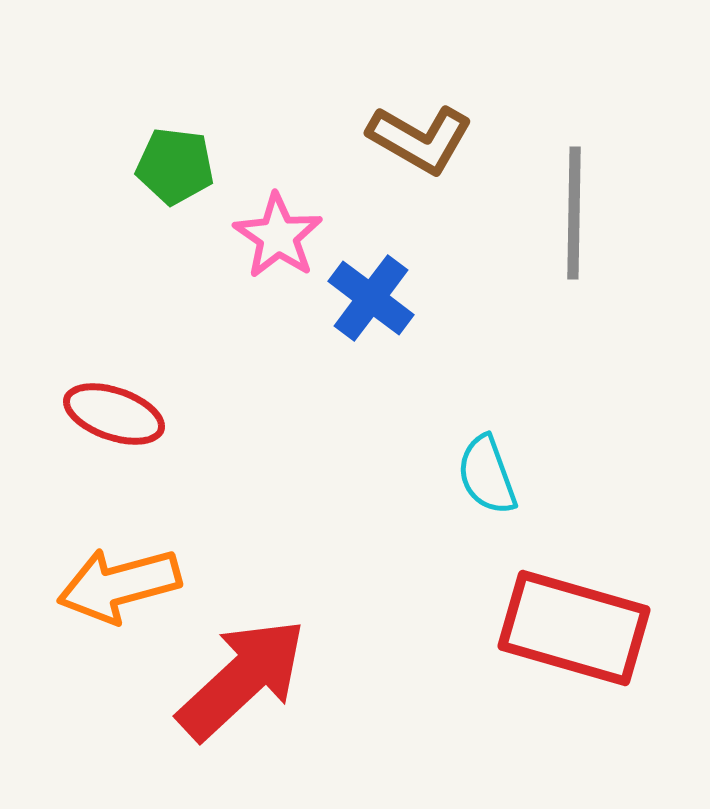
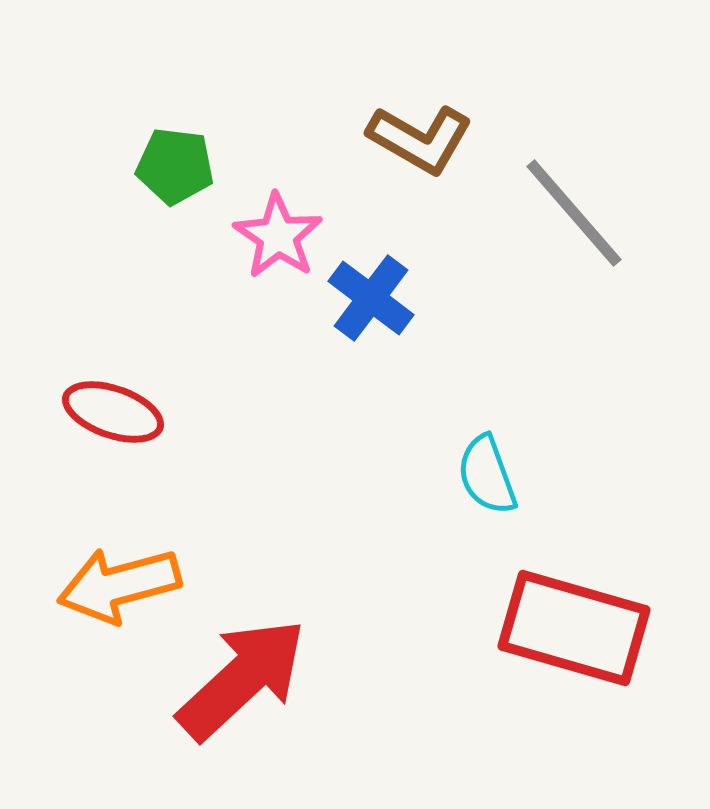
gray line: rotated 42 degrees counterclockwise
red ellipse: moved 1 px left, 2 px up
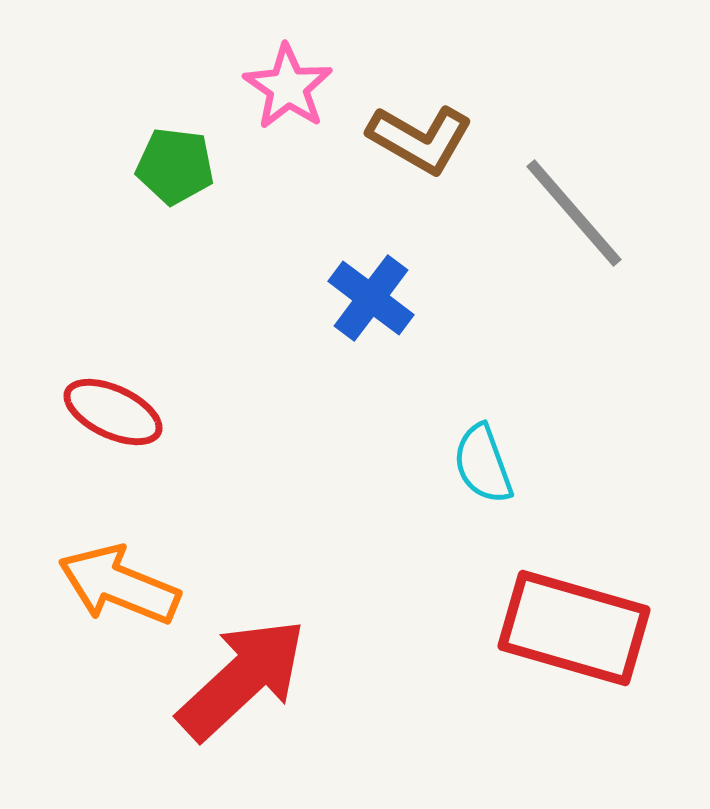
pink star: moved 10 px right, 149 px up
red ellipse: rotated 6 degrees clockwise
cyan semicircle: moved 4 px left, 11 px up
orange arrow: rotated 37 degrees clockwise
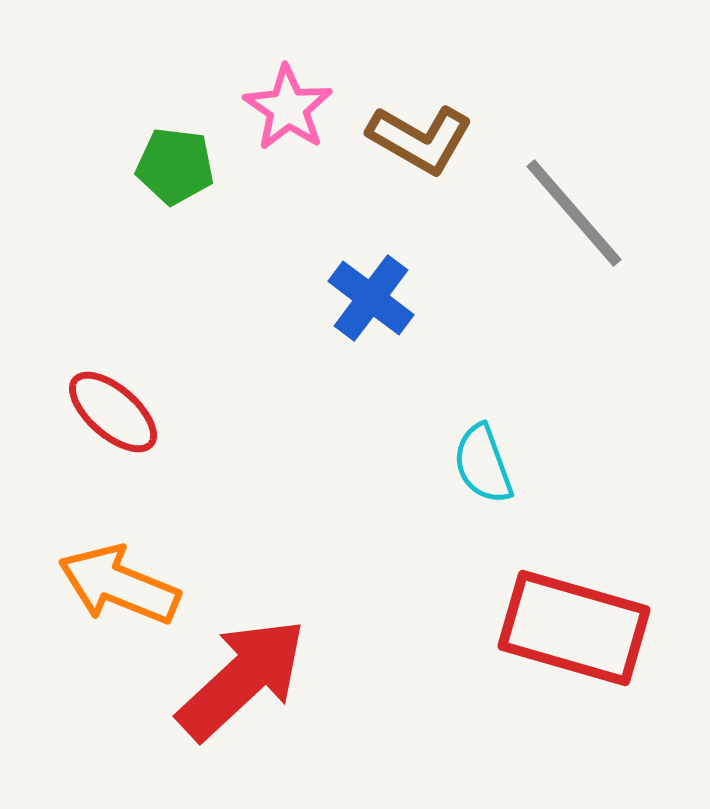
pink star: moved 21 px down
red ellipse: rotated 16 degrees clockwise
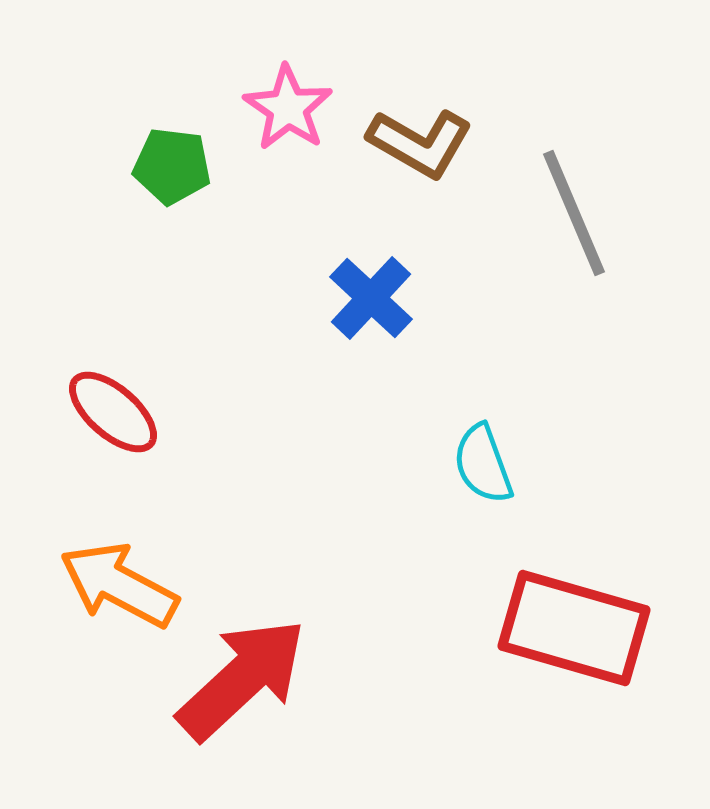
brown L-shape: moved 4 px down
green pentagon: moved 3 px left
gray line: rotated 18 degrees clockwise
blue cross: rotated 6 degrees clockwise
orange arrow: rotated 6 degrees clockwise
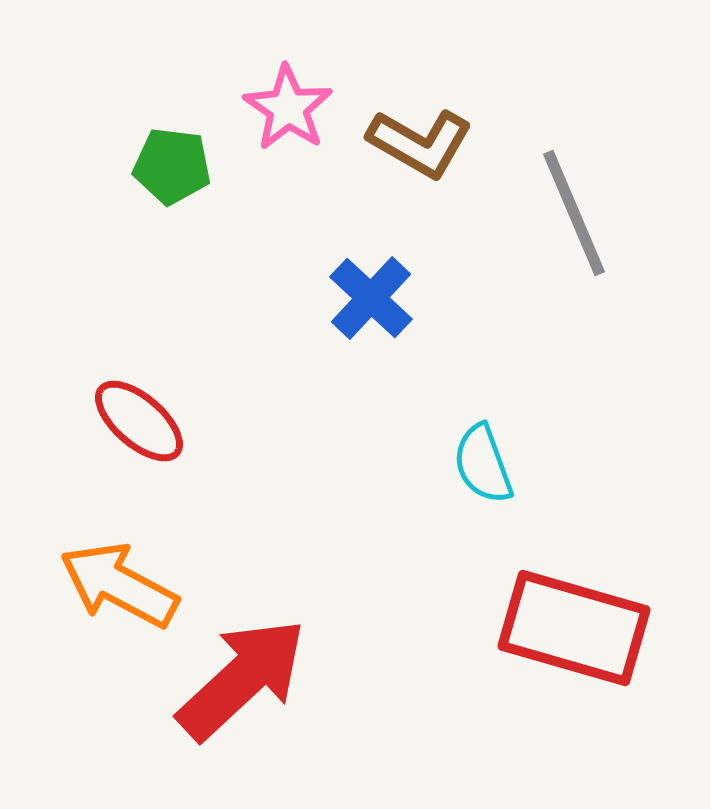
red ellipse: moved 26 px right, 9 px down
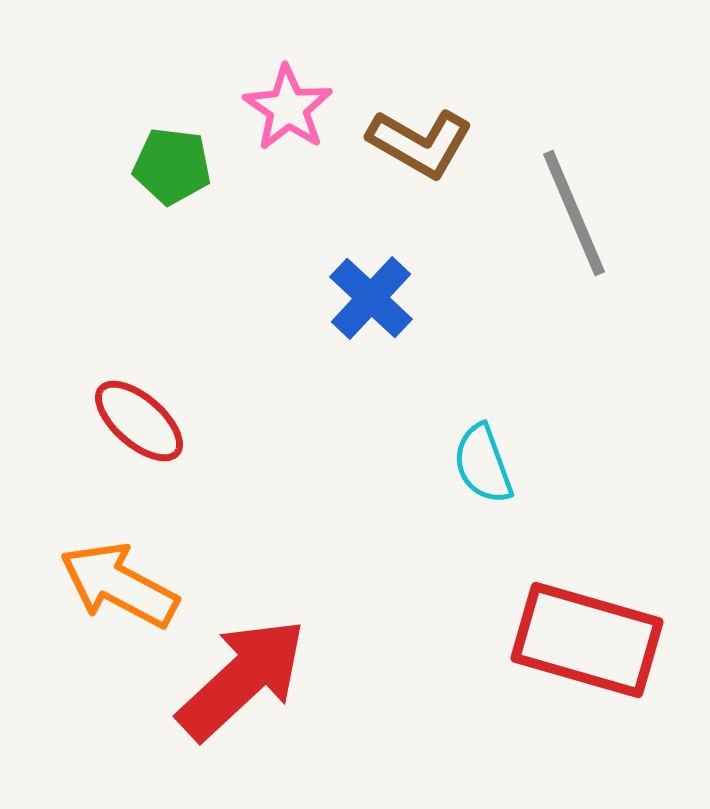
red rectangle: moved 13 px right, 12 px down
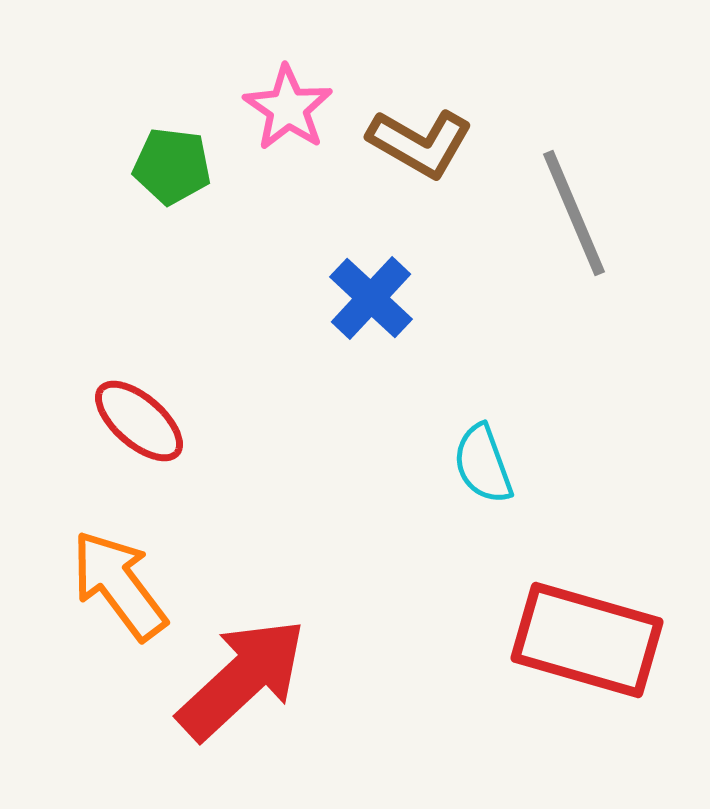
orange arrow: rotated 25 degrees clockwise
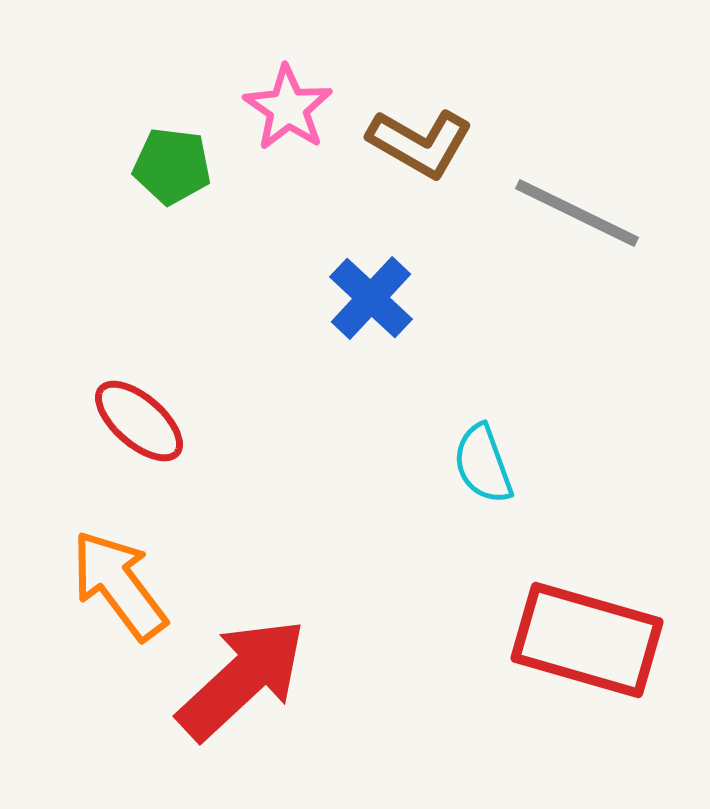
gray line: moved 3 px right; rotated 41 degrees counterclockwise
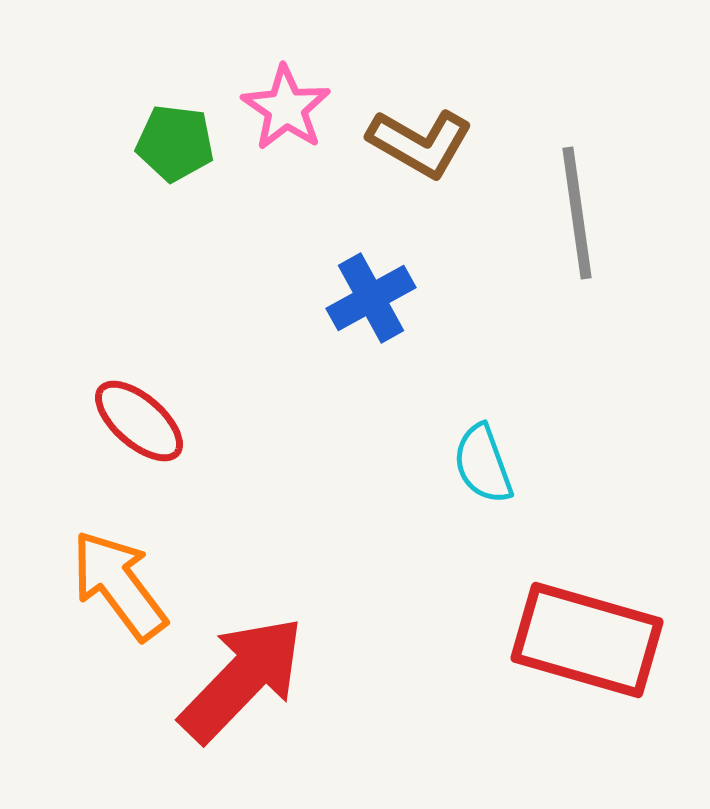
pink star: moved 2 px left
green pentagon: moved 3 px right, 23 px up
gray line: rotated 56 degrees clockwise
blue cross: rotated 18 degrees clockwise
red arrow: rotated 3 degrees counterclockwise
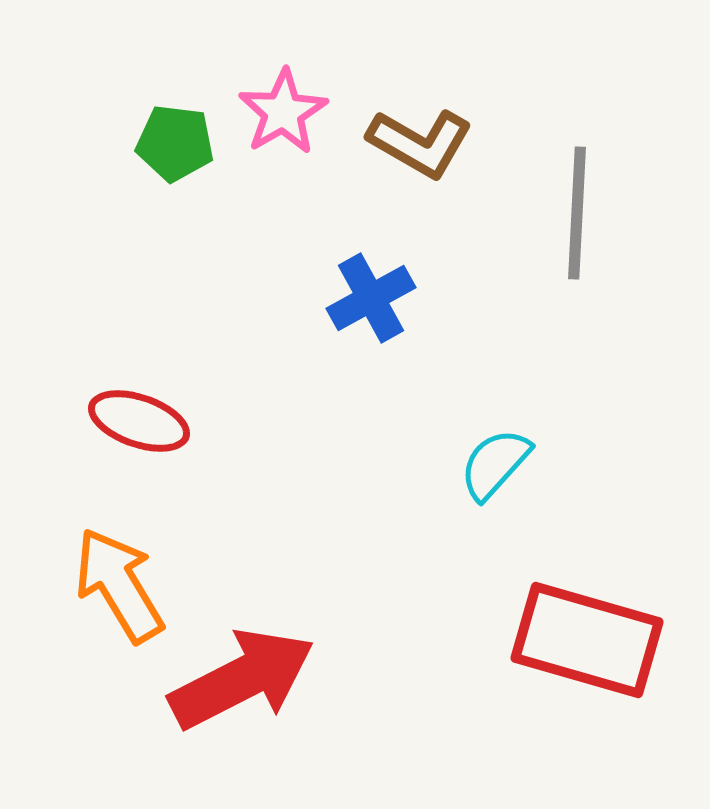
pink star: moved 3 px left, 4 px down; rotated 8 degrees clockwise
gray line: rotated 11 degrees clockwise
red ellipse: rotated 22 degrees counterclockwise
cyan semicircle: moved 12 px right; rotated 62 degrees clockwise
orange arrow: rotated 6 degrees clockwise
red arrow: rotated 19 degrees clockwise
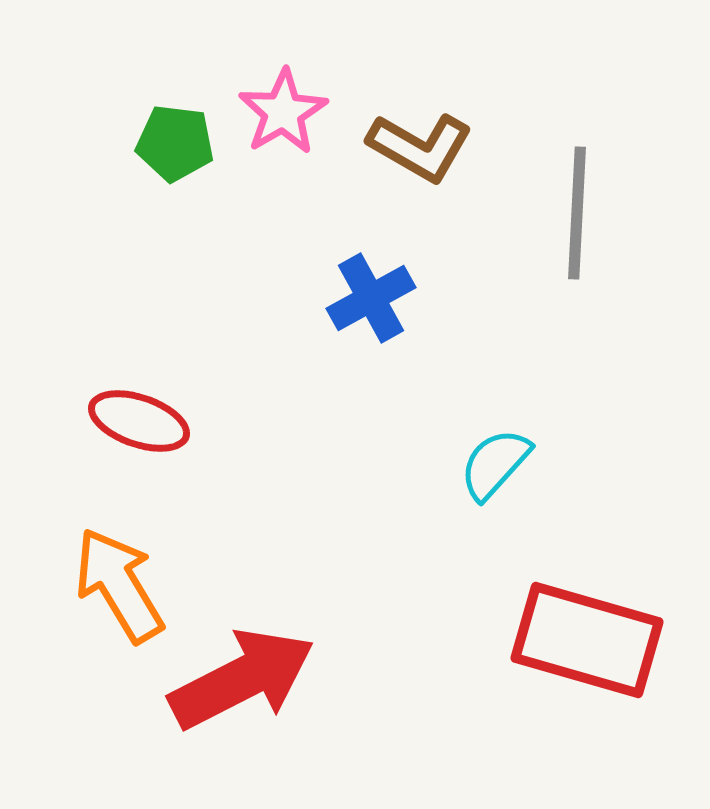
brown L-shape: moved 4 px down
